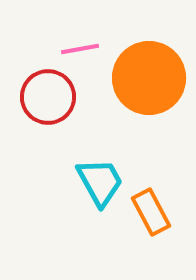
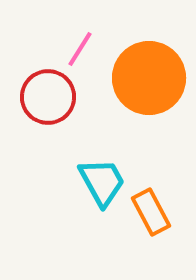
pink line: rotated 48 degrees counterclockwise
cyan trapezoid: moved 2 px right
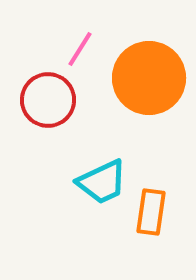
red circle: moved 3 px down
cyan trapezoid: rotated 94 degrees clockwise
orange rectangle: rotated 36 degrees clockwise
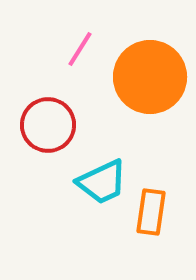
orange circle: moved 1 px right, 1 px up
red circle: moved 25 px down
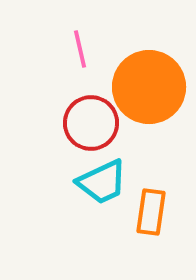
pink line: rotated 45 degrees counterclockwise
orange circle: moved 1 px left, 10 px down
red circle: moved 43 px right, 2 px up
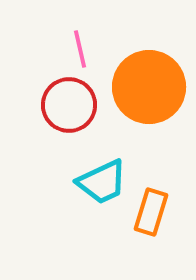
red circle: moved 22 px left, 18 px up
orange rectangle: rotated 9 degrees clockwise
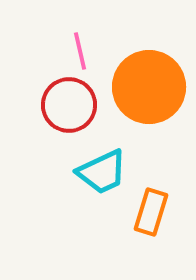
pink line: moved 2 px down
cyan trapezoid: moved 10 px up
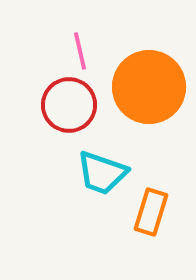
cyan trapezoid: moved 1 px down; rotated 44 degrees clockwise
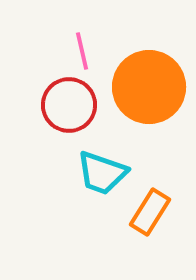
pink line: moved 2 px right
orange rectangle: moved 1 px left; rotated 15 degrees clockwise
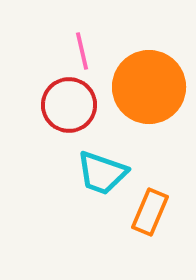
orange rectangle: rotated 9 degrees counterclockwise
